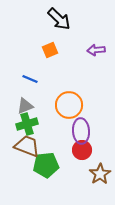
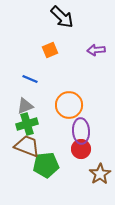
black arrow: moved 3 px right, 2 px up
red circle: moved 1 px left, 1 px up
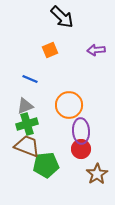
brown star: moved 3 px left
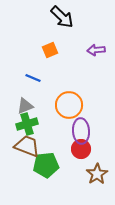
blue line: moved 3 px right, 1 px up
